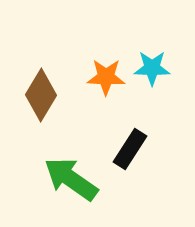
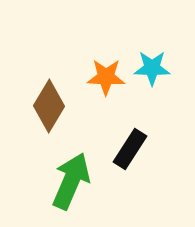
brown diamond: moved 8 px right, 11 px down
green arrow: moved 2 px down; rotated 78 degrees clockwise
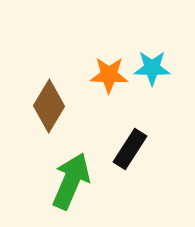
orange star: moved 3 px right, 2 px up
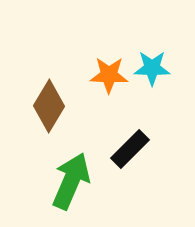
black rectangle: rotated 12 degrees clockwise
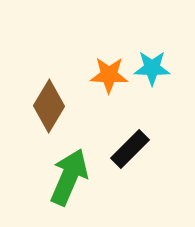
green arrow: moved 2 px left, 4 px up
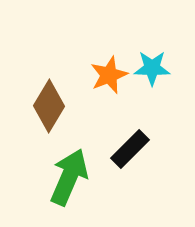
orange star: rotated 24 degrees counterclockwise
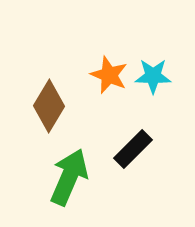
cyan star: moved 1 px right, 8 px down
orange star: rotated 27 degrees counterclockwise
black rectangle: moved 3 px right
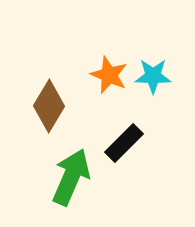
black rectangle: moved 9 px left, 6 px up
green arrow: moved 2 px right
